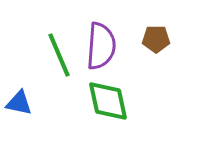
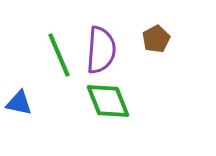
brown pentagon: rotated 28 degrees counterclockwise
purple semicircle: moved 4 px down
green diamond: rotated 9 degrees counterclockwise
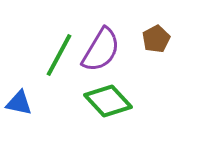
purple semicircle: rotated 27 degrees clockwise
green line: rotated 51 degrees clockwise
green diamond: rotated 21 degrees counterclockwise
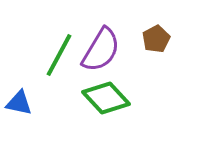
green diamond: moved 2 px left, 3 px up
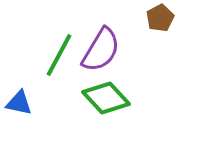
brown pentagon: moved 4 px right, 21 px up
